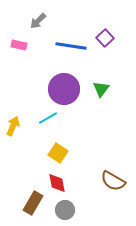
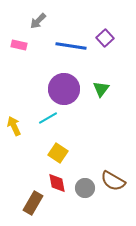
yellow arrow: moved 1 px right; rotated 48 degrees counterclockwise
gray circle: moved 20 px right, 22 px up
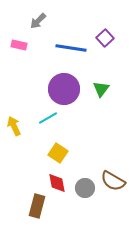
blue line: moved 2 px down
brown rectangle: moved 4 px right, 3 px down; rotated 15 degrees counterclockwise
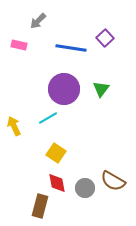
yellow square: moved 2 px left
brown rectangle: moved 3 px right
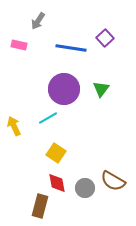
gray arrow: rotated 12 degrees counterclockwise
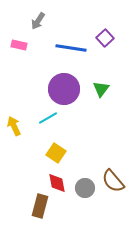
brown semicircle: rotated 20 degrees clockwise
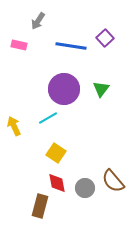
blue line: moved 2 px up
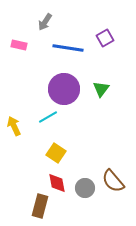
gray arrow: moved 7 px right, 1 px down
purple square: rotated 12 degrees clockwise
blue line: moved 3 px left, 2 px down
cyan line: moved 1 px up
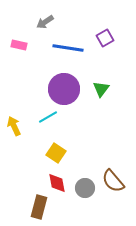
gray arrow: rotated 24 degrees clockwise
brown rectangle: moved 1 px left, 1 px down
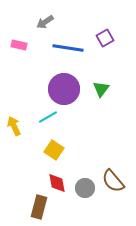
yellow square: moved 2 px left, 3 px up
